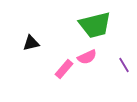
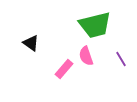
black triangle: rotated 48 degrees clockwise
pink semicircle: moved 1 px left, 1 px up; rotated 96 degrees clockwise
purple line: moved 3 px left, 6 px up
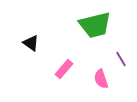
pink semicircle: moved 15 px right, 23 px down
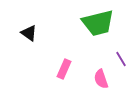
green trapezoid: moved 3 px right, 2 px up
black triangle: moved 2 px left, 10 px up
pink rectangle: rotated 18 degrees counterclockwise
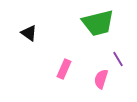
purple line: moved 3 px left
pink semicircle: rotated 36 degrees clockwise
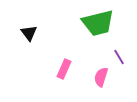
black triangle: rotated 18 degrees clockwise
purple line: moved 1 px right, 2 px up
pink semicircle: moved 2 px up
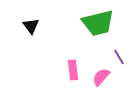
black triangle: moved 2 px right, 7 px up
pink rectangle: moved 9 px right, 1 px down; rotated 30 degrees counterclockwise
pink semicircle: rotated 24 degrees clockwise
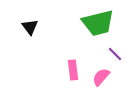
black triangle: moved 1 px left, 1 px down
purple line: moved 4 px left, 3 px up; rotated 14 degrees counterclockwise
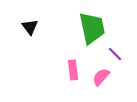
green trapezoid: moved 6 px left, 5 px down; rotated 88 degrees counterclockwise
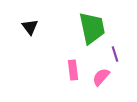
purple line: rotated 28 degrees clockwise
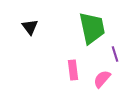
pink semicircle: moved 1 px right, 2 px down
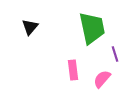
black triangle: rotated 18 degrees clockwise
